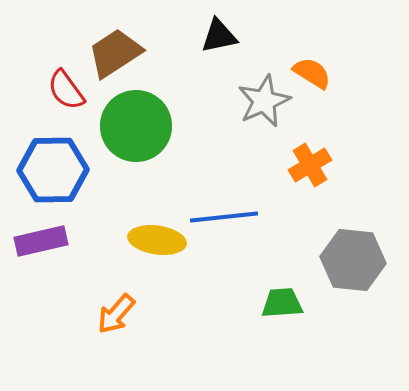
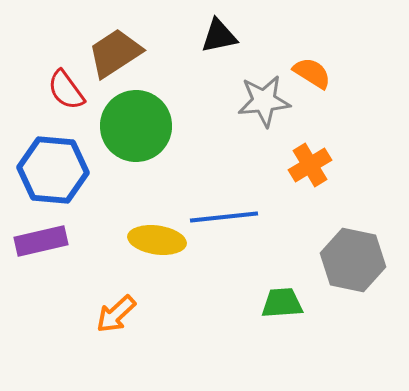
gray star: rotated 18 degrees clockwise
blue hexagon: rotated 6 degrees clockwise
gray hexagon: rotated 6 degrees clockwise
orange arrow: rotated 6 degrees clockwise
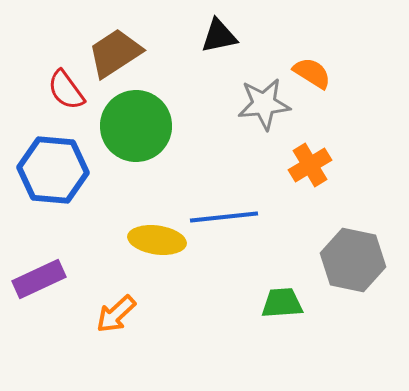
gray star: moved 3 px down
purple rectangle: moved 2 px left, 38 px down; rotated 12 degrees counterclockwise
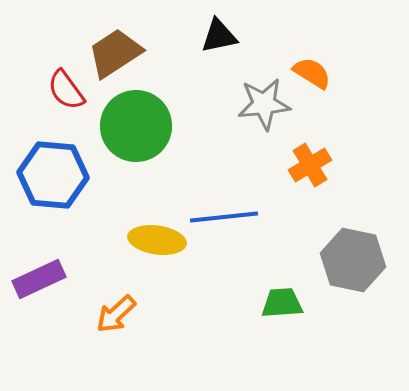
blue hexagon: moved 5 px down
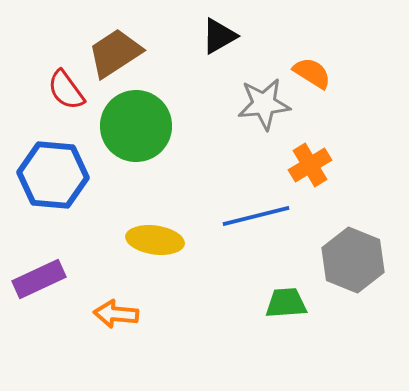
black triangle: rotated 18 degrees counterclockwise
blue line: moved 32 px right, 1 px up; rotated 8 degrees counterclockwise
yellow ellipse: moved 2 px left
gray hexagon: rotated 10 degrees clockwise
green trapezoid: moved 4 px right
orange arrow: rotated 48 degrees clockwise
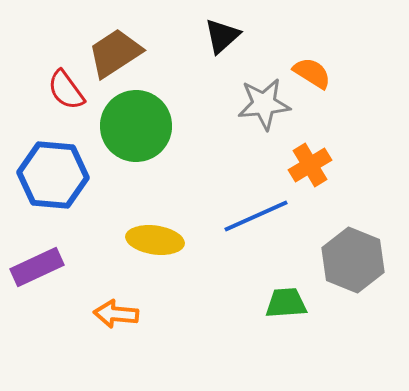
black triangle: moved 3 px right; rotated 12 degrees counterclockwise
blue line: rotated 10 degrees counterclockwise
purple rectangle: moved 2 px left, 12 px up
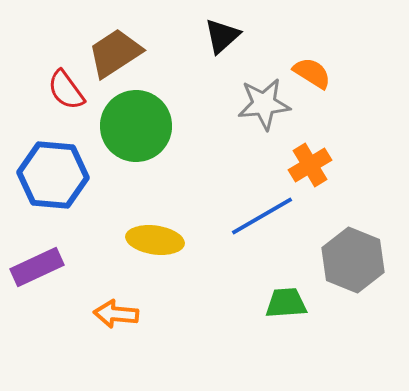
blue line: moved 6 px right; rotated 6 degrees counterclockwise
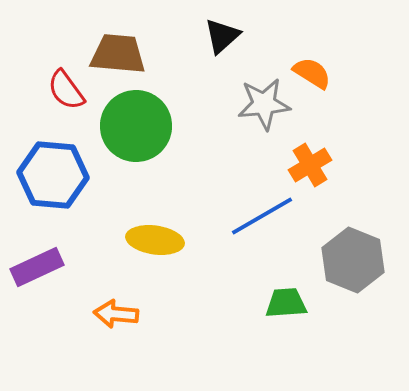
brown trapezoid: moved 3 px right, 1 px down; rotated 38 degrees clockwise
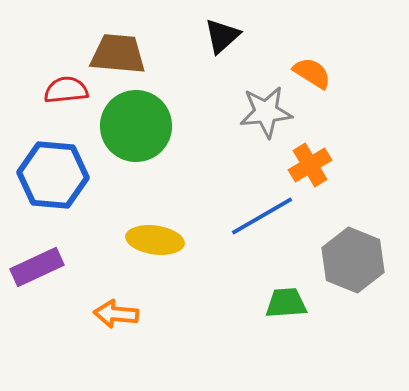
red semicircle: rotated 120 degrees clockwise
gray star: moved 2 px right, 8 px down
